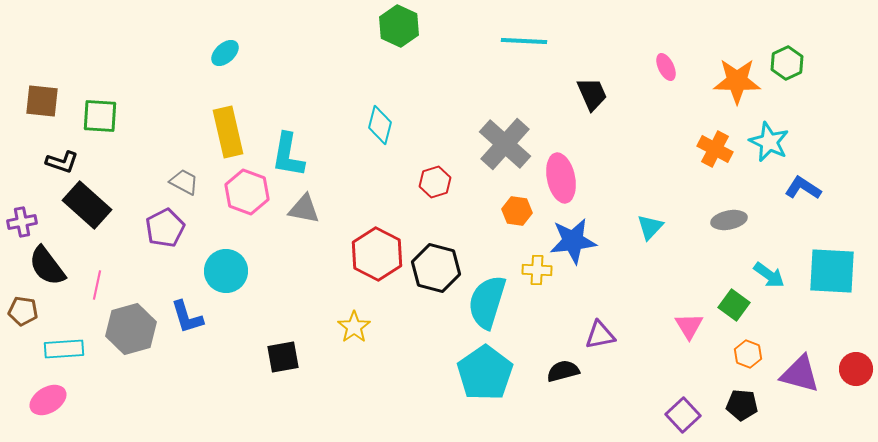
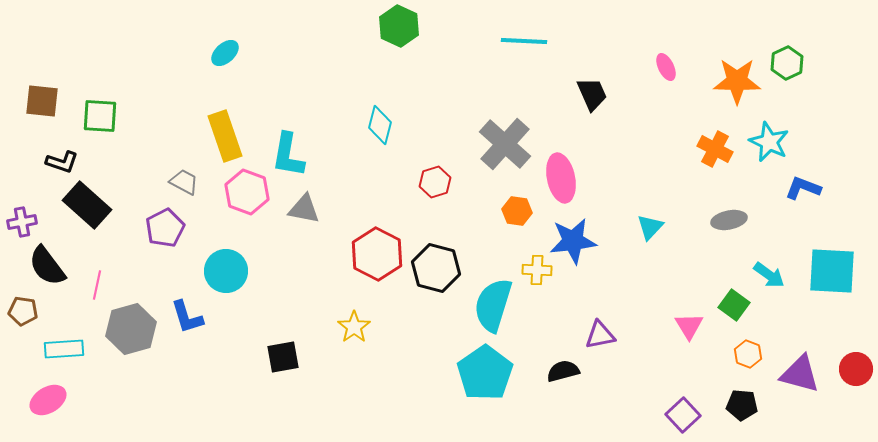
yellow rectangle at (228, 132): moved 3 px left, 4 px down; rotated 6 degrees counterclockwise
blue L-shape at (803, 188): rotated 12 degrees counterclockwise
cyan semicircle at (487, 302): moved 6 px right, 3 px down
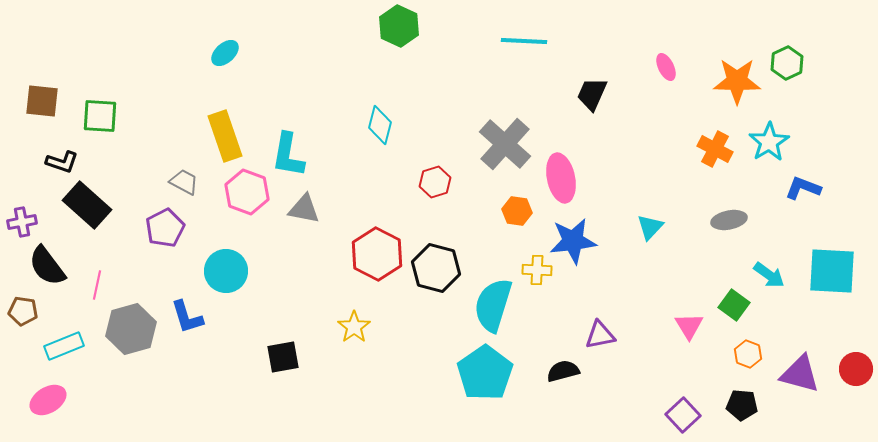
black trapezoid at (592, 94): rotated 132 degrees counterclockwise
cyan star at (769, 142): rotated 15 degrees clockwise
cyan rectangle at (64, 349): moved 3 px up; rotated 18 degrees counterclockwise
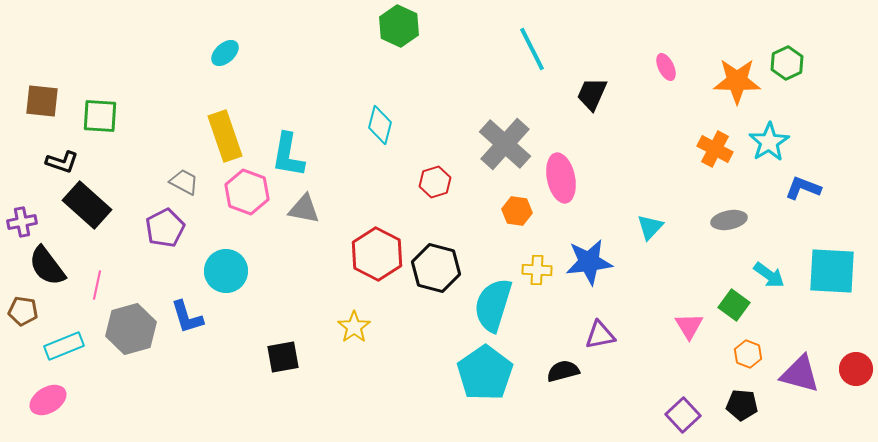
cyan line at (524, 41): moved 8 px right, 8 px down; rotated 60 degrees clockwise
blue star at (573, 241): moved 16 px right, 21 px down
